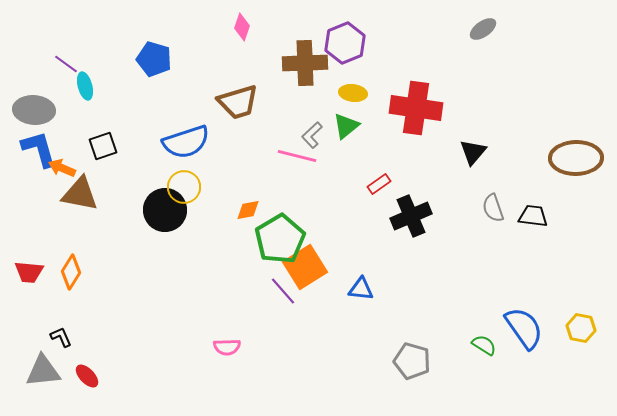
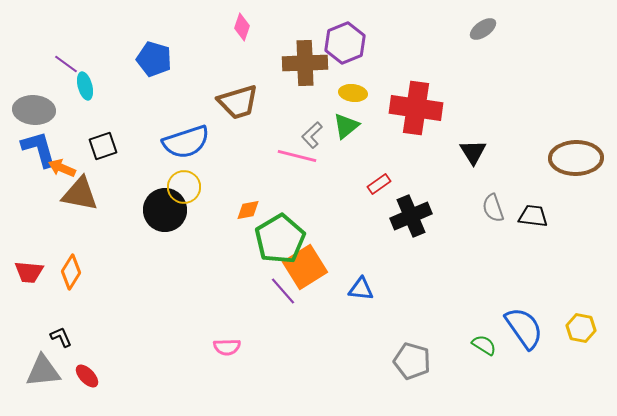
black triangle at (473, 152): rotated 12 degrees counterclockwise
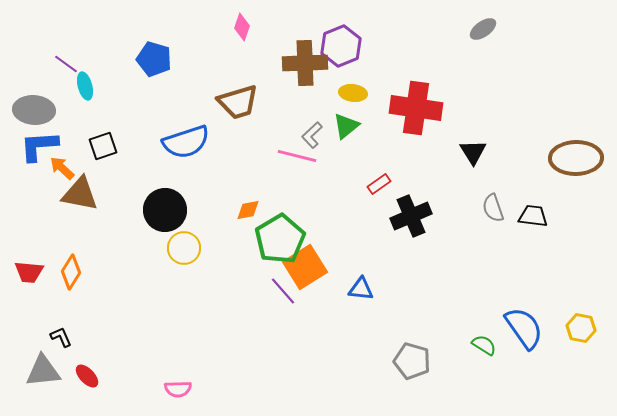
purple hexagon at (345, 43): moved 4 px left, 3 px down
blue L-shape at (39, 149): moved 3 px up; rotated 78 degrees counterclockwise
orange arrow at (62, 168): rotated 20 degrees clockwise
yellow circle at (184, 187): moved 61 px down
pink semicircle at (227, 347): moved 49 px left, 42 px down
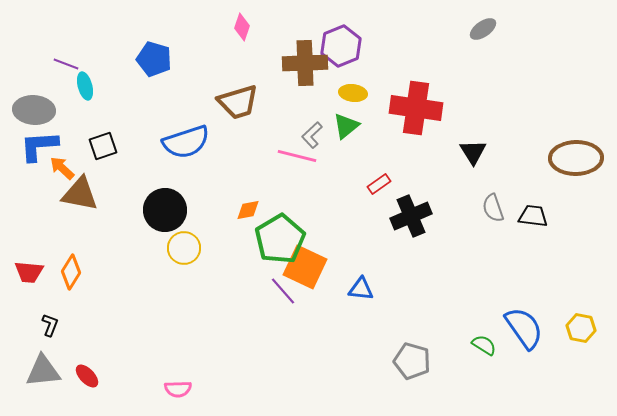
purple line at (66, 64): rotated 15 degrees counterclockwise
orange square at (305, 267): rotated 33 degrees counterclockwise
black L-shape at (61, 337): moved 11 px left, 12 px up; rotated 45 degrees clockwise
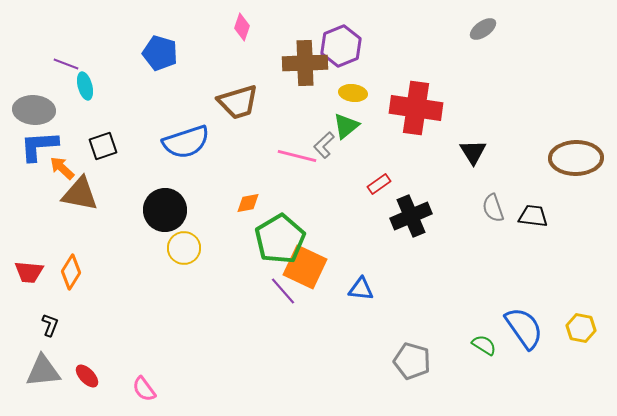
blue pentagon at (154, 59): moved 6 px right, 6 px up
gray L-shape at (312, 135): moved 12 px right, 10 px down
orange diamond at (248, 210): moved 7 px up
pink semicircle at (178, 389): moved 34 px left; rotated 56 degrees clockwise
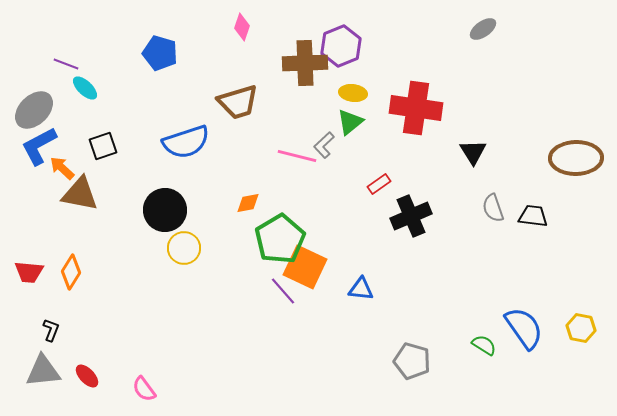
cyan ellipse at (85, 86): moved 2 px down; rotated 32 degrees counterclockwise
gray ellipse at (34, 110): rotated 48 degrees counterclockwise
green triangle at (346, 126): moved 4 px right, 4 px up
blue L-shape at (39, 146): rotated 24 degrees counterclockwise
black L-shape at (50, 325): moved 1 px right, 5 px down
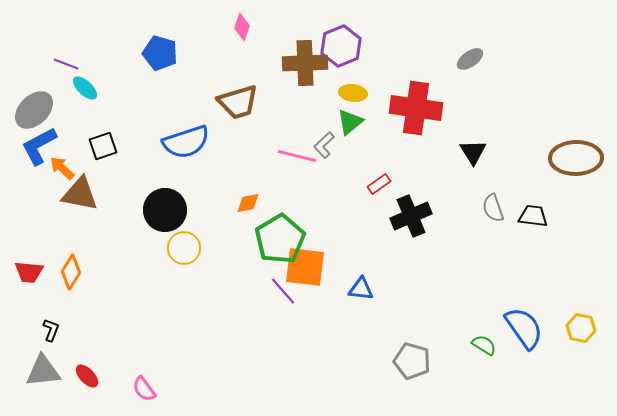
gray ellipse at (483, 29): moved 13 px left, 30 px down
orange square at (305, 267): rotated 18 degrees counterclockwise
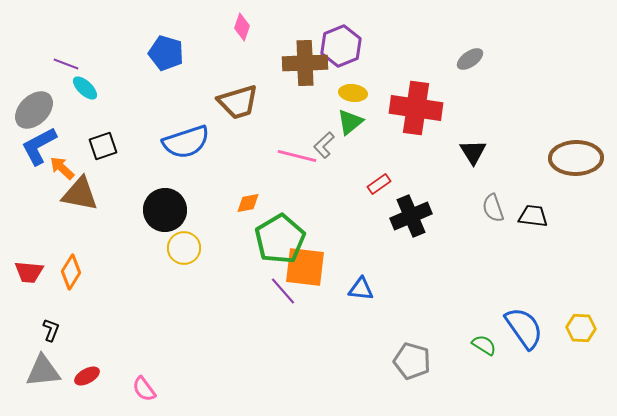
blue pentagon at (160, 53): moved 6 px right
yellow hexagon at (581, 328): rotated 8 degrees counterclockwise
red ellipse at (87, 376): rotated 75 degrees counterclockwise
